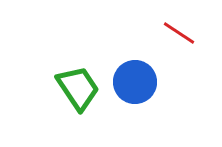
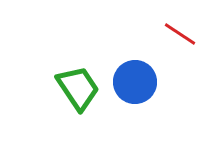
red line: moved 1 px right, 1 px down
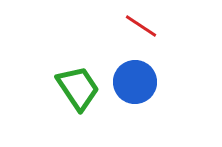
red line: moved 39 px left, 8 px up
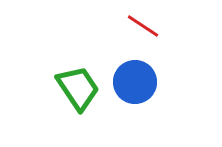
red line: moved 2 px right
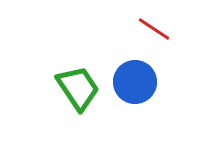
red line: moved 11 px right, 3 px down
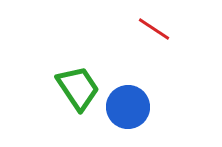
blue circle: moved 7 px left, 25 px down
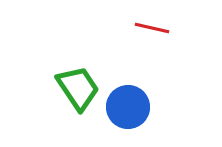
red line: moved 2 px left, 1 px up; rotated 20 degrees counterclockwise
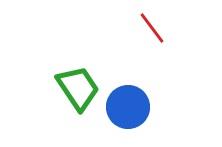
red line: rotated 40 degrees clockwise
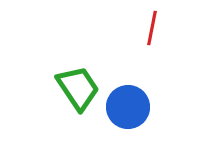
red line: rotated 48 degrees clockwise
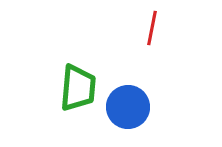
green trapezoid: rotated 39 degrees clockwise
